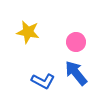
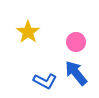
yellow star: rotated 25 degrees clockwise
blue L-shape: moved 2 px right
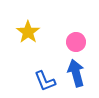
blue arrow: rotated 24 degrees clockwise
blue L-shape: rotated 40 degrees clockwise
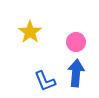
yellow star: moved 2 px right
blue arrow: rotated 20 degrees clockwise
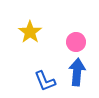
blue arrow: moved 1 px right, 1 px up
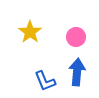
pink circle: moved 5 px up
